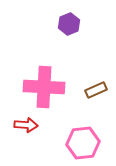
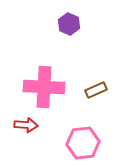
purple hexagon: rotated 15 degrees counterclockwise
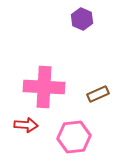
purple hexagon: moved 13 px right, 5 px up
brown rectangle: moved 2 px right, 4 px down
pink hexagon: moved 9 px left, 6 px up
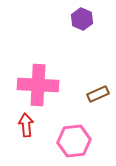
pink cross: moved 6 px left, 2 px up
red arrow: rotated 100 degrees counterclockwise
pink hexagon: moved 4 px down
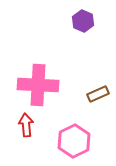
purple hexagon: moved 1 px right, 2 px down
pink hexagon: rotated 20 degrees counterclockwise
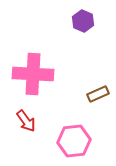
pink cross: moved 5 px left, 11 px up
red arrow: moved 4 px up; rotated 150 degrees clockwise
pink hexagon: rotated 20 degrees clockwise
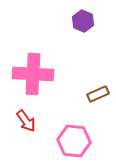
pink hexagon: rotated 12 degrees clockwise
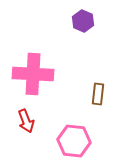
brown rectangle: rotated 60 degrees counterclockwise
red arrow: rotated 15 degrees clockwise
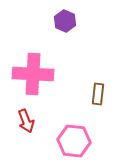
purple hexagon: moved 18 px left
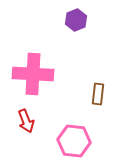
purple hexagon: moved 11 px right, 1 px up; rotated 15 degrees clockwise
